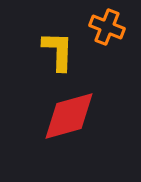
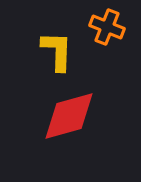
yellow L-shape: moved 1 px left
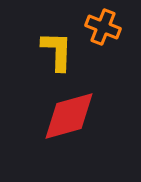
orange cross: moved 4 px left
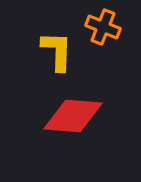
red diamond: moved 4 px right; rotated 20 degrees clockwise
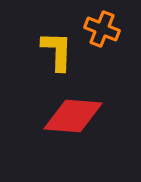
orange cross: moved 1 px left, 2 px down
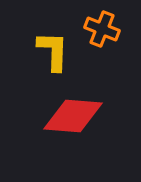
yellow L-shape: moved 4 px left
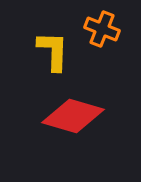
red diamond: rotated 12 degrees clockwise
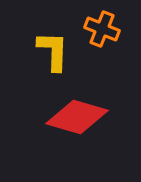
red diamond: moved 4 px right, 1 px down
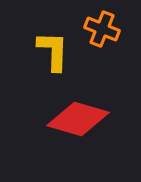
red diamond: moved 1 px right, 2 px down
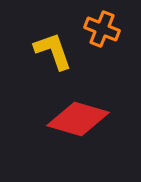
yellow L-shape: rotated 21 degrees counterclockwise
